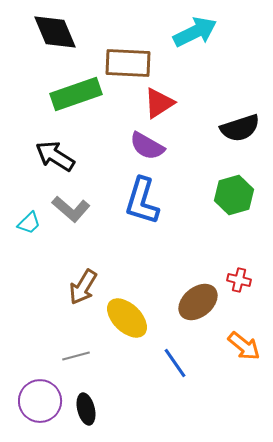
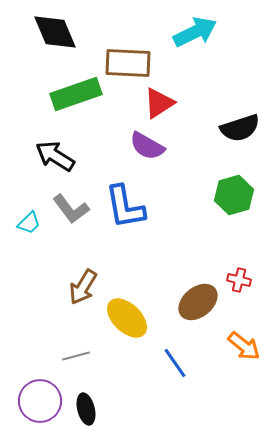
blue L-shape: moved 17 px left, 6 px down; rotated 27 degrees counterclockwise
gray L-shape: rotated 12 degrees clockwise
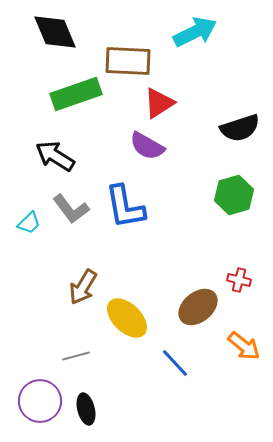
brown rectangle: moved 2 px up
brown ellipse: moved 5 px down
blue line: rotated 8 degrees counterclockwise
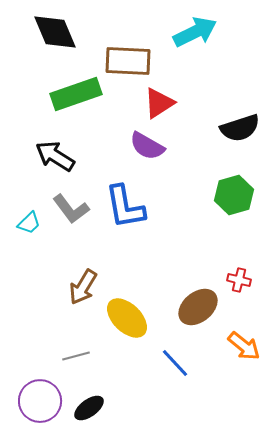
black ellipse: moved 3 px right, 1 px up; rotated 68 degrees clockwise
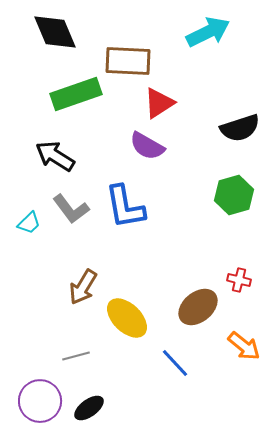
cyan arrow: moved 13 px right
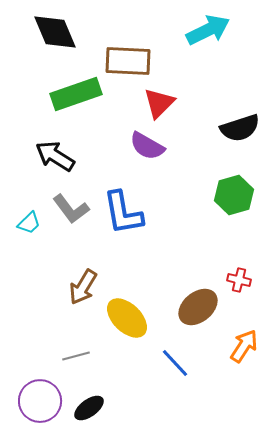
cyan arrow: moved 2 px up
red triangle: rotated 12 degrees counterclockwise
blue L-shape: moved 2 px left, 6 px down
orange arrow: rotated 96 degrees counterclockwise
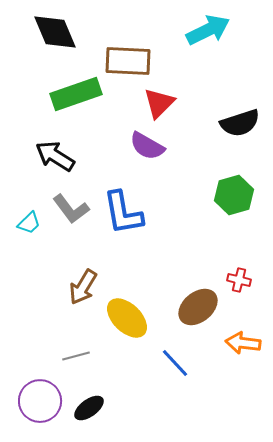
black semicircle: moved 5 px up
orange arrow: moved 1 px left, 3 px up; rotated 116 degrees counterclockwise
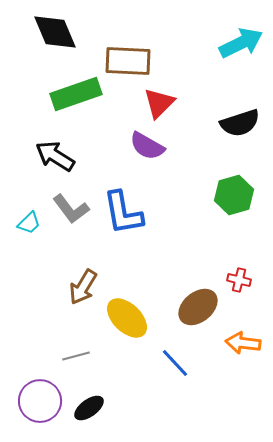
cyan arrow: moved 33 px right, 13 px down
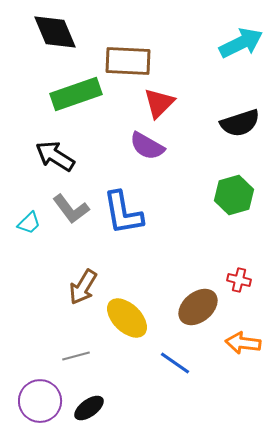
blue line: rotated 12 degrees counterclockwise
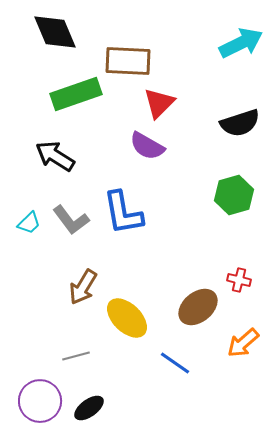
gray L-shape: moved 11 px down
orange arrow: rotated 48 degrees counterclockwise
